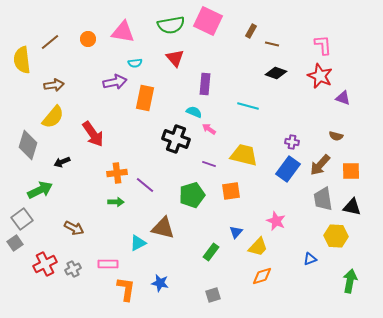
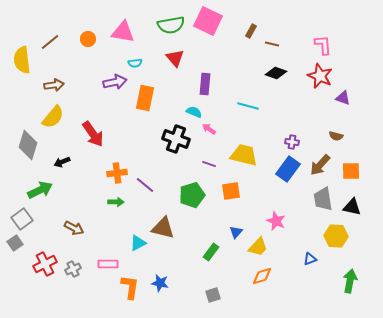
orange L-shape at (126, 289): moved 4 px right, 2 px up
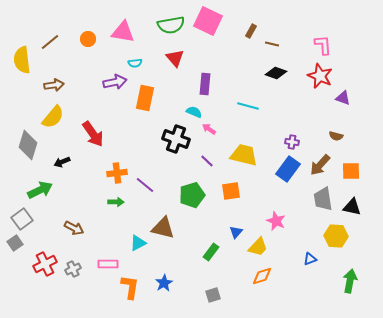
purple line at (209, 164): moved 2 px left, 3 px up; rotated 24 degrees clockwise
blue star at (160, 283): moved 4 px right; rotated 30 degrees clockwise
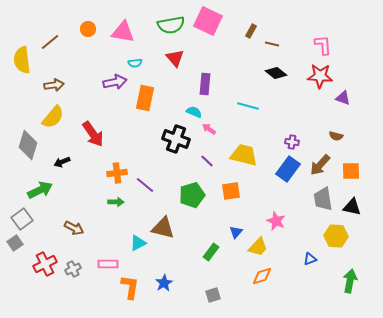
orange circle at (88, 39): moved 10 px up
black diamond at (276, 73): rotated 20 degrees clockwise
red star at (320, 76): rotated 20 degrees counterclockwise
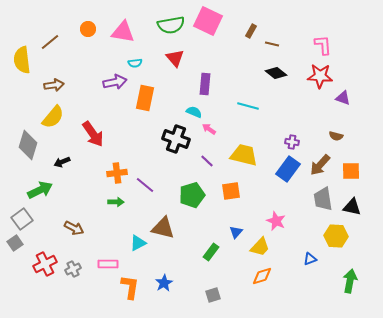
yellow trapezoid at (258, 247): moved 2 px right
